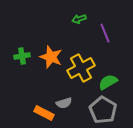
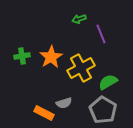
purple line: moved 4 px left, 1 px down
orange star: rotated 20 degrees clockwise
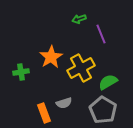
green cross: moved 1 px left, 16 px down
orange rectangle: rotated 42 degrees clockwise
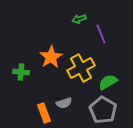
green cross: rotated 14 degrees clockwise
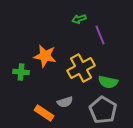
purple line: moved 1 px left, 1 px down
orange star: moved 6 px left, 1 px up; rotated 30 degrees counterclockwise
green semicircle: rotated 138 degrees counterclockwise
gray semicircle: moved 1 px right, 1 px up
orange rectangle: rotated 36 degrees counterclockwise
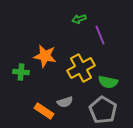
orange rectangle: moved 2 px up
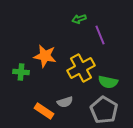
gray pentagon: moved 1 px right
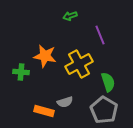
green arrow: moved 9 px left, 3 px up
yellow cross: moved 2 px left, 4 px up
green semicircle: rotated 120 degrees counterclockwise
orange rectangle: rotated 18 degrees counterclockwise
